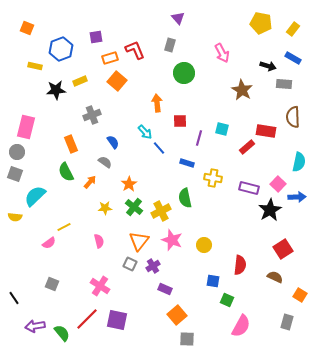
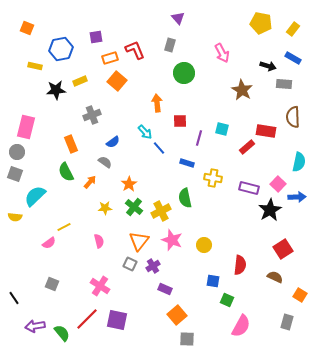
blue hexagon at (61, 49): rotated 10 degrees clockwise
blue semicircle at (113, 142): rotated 88 degrees clockwise
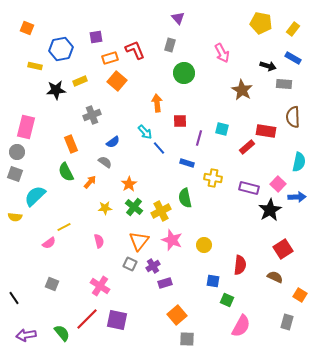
purple rectangle at (165, 289): moved 6 px up; rotated 40 degrees counterclockwise
purple arrow at (35, 326): moved 9 px left, 9 px down
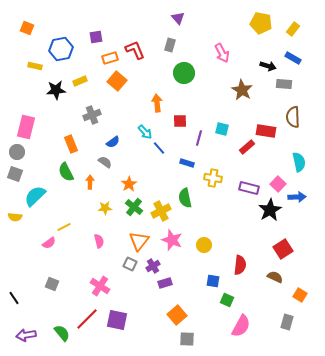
cyan semicircle at (299, 162): rotated 24 degrees counterclockwise
orange arrow at (90, 182): rotated 40 degrees counterclockwise
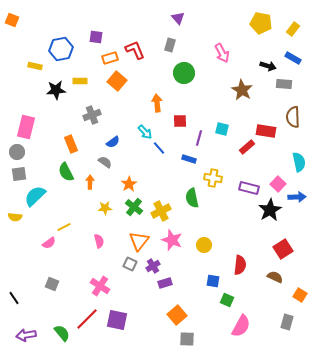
orange square at (27, 28): moved 15 px left, 8 px up
purple square at (96, 37): rotated 16 degrees clockwise
yellow rectangle at (80, 81): rotated 24 degrees clockwise
blue rectangle at (187, 163): moved 2 px right, 4 px up
gray square at (15, 174): moved 4 px right; rotated 28 degrees counterclockwise
green semicircle at (185, 198): moved 7 px right
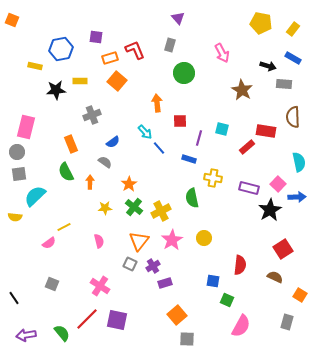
pink star at (172, 240): rotated 20 degrees clockwise
yellow circle at (204, 245): moved 7 px up
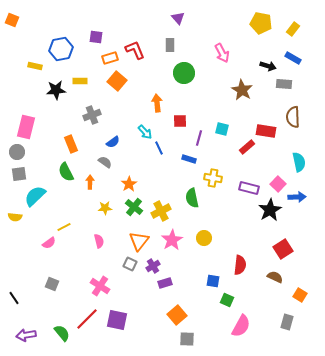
gray rectangle at (170, 45): rotated 16 degrees counterclockwise
blue line at (159, 148): rotated 16 degrees clockwise
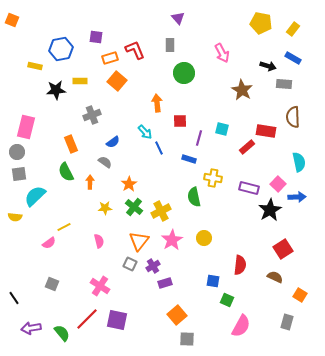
green semicircle at (192, 198): moved 2 px right, 1 px up
purple arrow at (26, 335): moved 5 px right, 7 px up
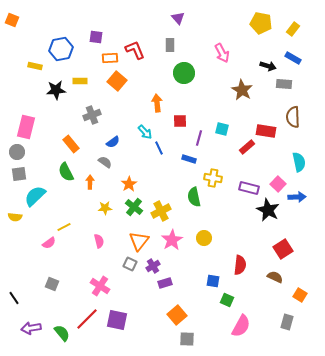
orange rectangle at (110, 58): rotated 14 degrees clockwise
orange rectangle at (71, 144): rotated 18 degrees counterclockwise
black star at (270, 210): moved 2 px left; rotated 15 degrees counterclockwise
